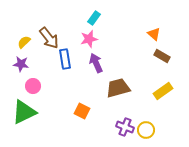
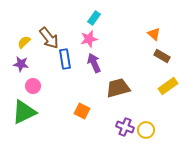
purple arrow: moved 2 px left
yellow rectangle: moved 5 px right, 5 px up
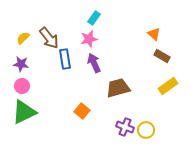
yellow semicircle: moved 1 px left, 4 px up
pink circle: moved 11 px left
orange square: rotated 14 degrees clockwise
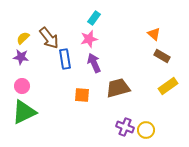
purple star: moved 7 px up
orange square: moved 16 px up; rotated 35 degrees counterclockwise
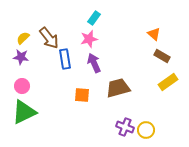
yellow rectangle: moved 4 px up
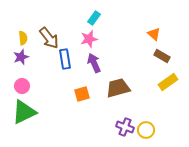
yellow semicircle: rotated 128 degrees clockwise
purple star: rotated 28 degrees counterclockwise
orange square: moved 1 px up; rotated 21 degrees counterclockwise
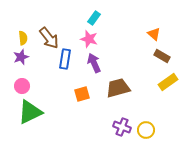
pink star: rotated 30 degrees clockwise
blue rectangle: rotated 18 degrees clockwise
green triangle: moved 6 px right
purple cross: moved 3 px left
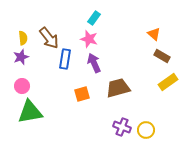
green triangle: rotated 16 degrees clockwise
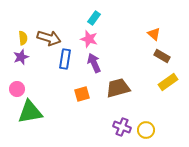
brown arrow: rotated 35 degrees counterclockwise
pink circle: moved 5 px left, 3 px down
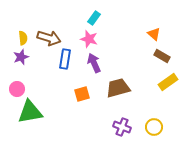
yellow circle: moved 8 px right, 3 px up
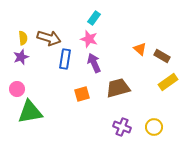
orange triangle: moved 14 px left, 15 px down
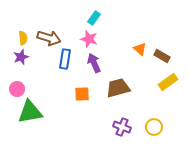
orange square: rotated 14 degrees clockwise
